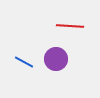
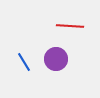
blue line: rotated 30 degrees clockwise
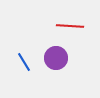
purple circle: moved 1 px up
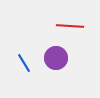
blue line: moved 1 px down
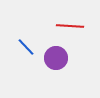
blue line: moved 2 px right, 16 px up; rotated 12 degrees counterclockwise
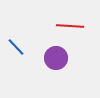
blue line: moved 10 px left
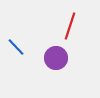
red line: rotated 76 degrees counterclockwise
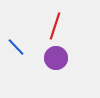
red line: moved 15 px left
